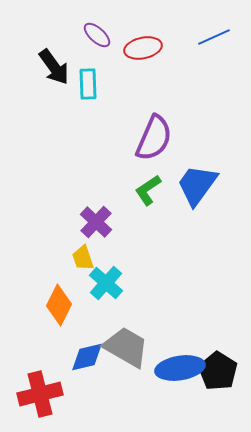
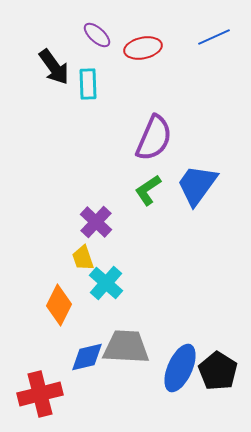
gray trapezoid: rotated 27 degrees counterclockwise
blue ellipse: rotated 57 degrees counterclockwise
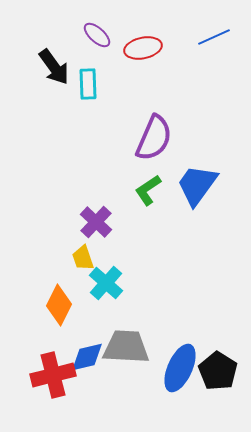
red cross: moved 13 px right, 19 px up
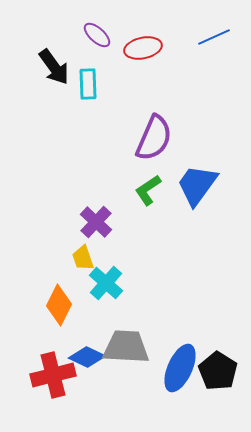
blue diamond: rotated 39 degrees clockwise
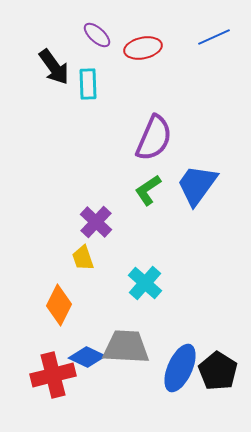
cyan cross: moved 39 px right
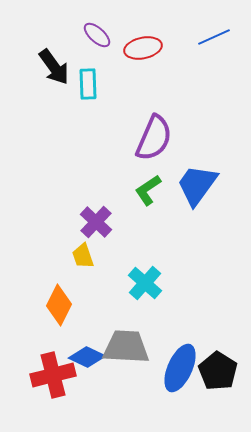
yellow trapezoid: moved 2 px up
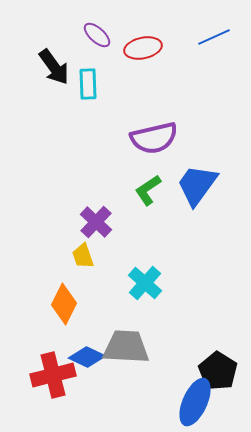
purple semicircle: rotated 54 degrees clockwise
orange diamond: moved 5 px right, 1 px up
blue ellipse: moved 15 px right, 34 px down
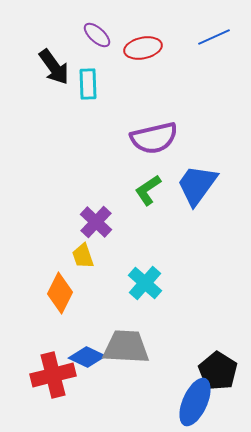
orange diamond: moved 4 px left, 11 px up
